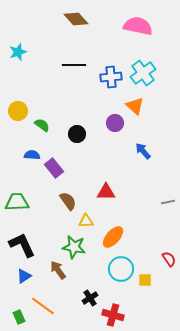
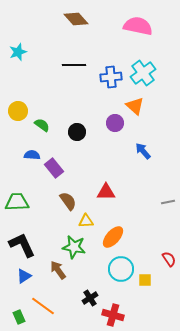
black circle: moved 2 px up
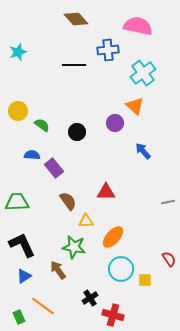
blue cross: moved 3 px left, 27 px up
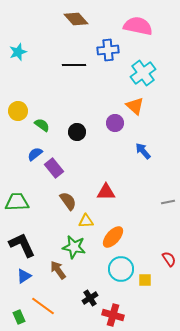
blue semicircle: moved 3 px right, 1 px up; rotated 42 degrees counterclockwise
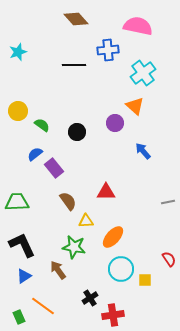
red cross: rotated 25 degrees counterclockwise
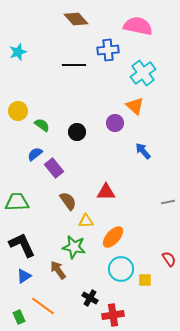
black cross: rotated 28 degrees counterclockwise
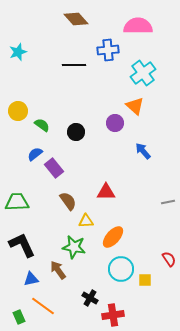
pink semicircle: rotated 12 degrees counterclockwise
black circle: moved 1 px left
blue triangle: moved 7 px right, 3 px down; rotated 21 degrees clockwise
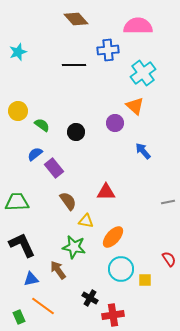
yellow triangle: rotated 14 degrees clockwise
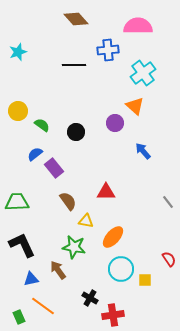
gray line: rotated 64 degrees clockwise
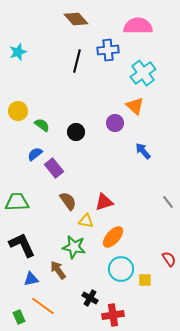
black line: moved 3 px right, 4 px up; rotated 75 degrees counterclockwise
red triangle: moved 2 px left, 10 px down; rotated 18 degrees counterclockwise
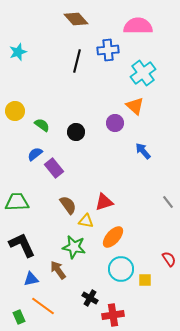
yellow circle: moved 3 px left
brown semicircle: moved 4 px down
